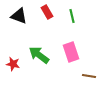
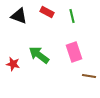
red rectangle: rotated 32 degrees counterclockwise
pink rectangle: moved 3 px right
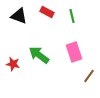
brown line: rotated 64 degrees counterclockwise
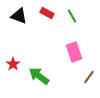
red rectangle: moved 1 px down
green line: rotated 16 degrees counterclockwise
green arrow: moved 21 px down
red star: rotated 24 degrees clockwise
brown line: moved 1 px down
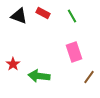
red rectangle: moved 4 px left
green arrow: rotated 30 degrees counterclockwise
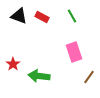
red rectangle: moved 1 px left, 4 px down
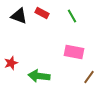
red rectangle: moved 4 px up
pink rectangle: rotated 60 degrees counterclockwise
red star: moved 2 px left, 1 px up; rotated 16 degrees clockwise
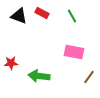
red star: rotated 16 degrees clockwise
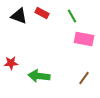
pink rectangle: moved 10 px right, 13 px up
brown line: moved 5 px left, 1 px down
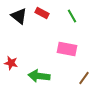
black triangle: rotated 18 degrees clockwise
pink rectangle: moved 17 px left, 10 px down
red star: rotated 16 degrees clockwise
